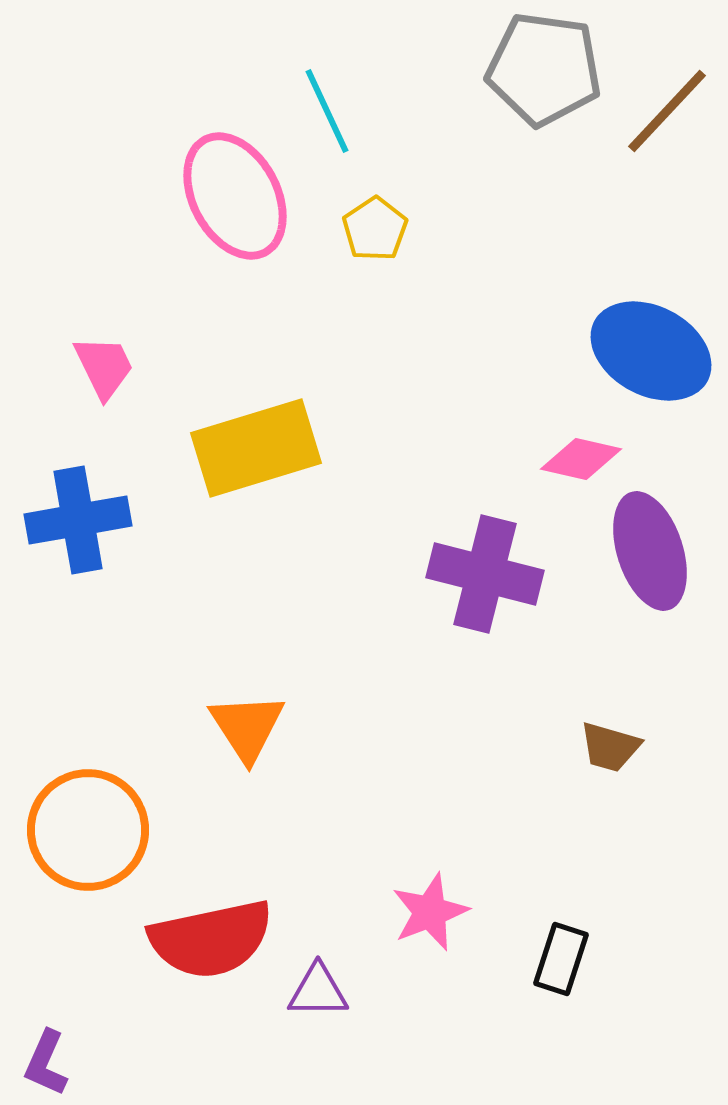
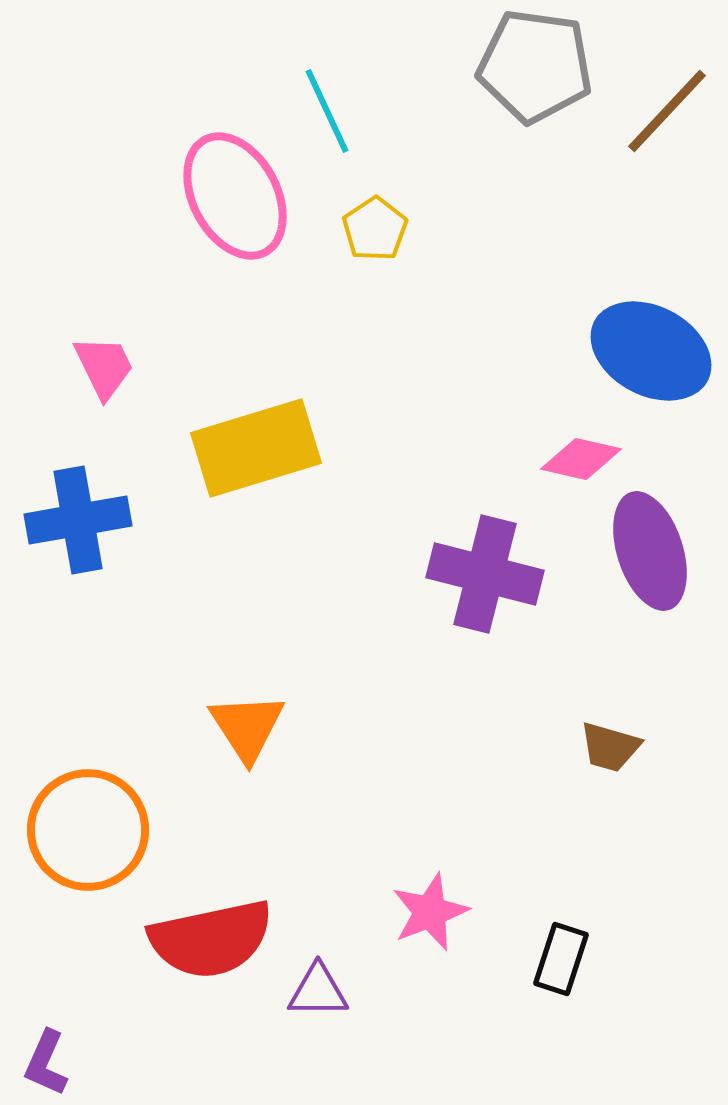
gray pentagon: moved 9 px left, 3 px up
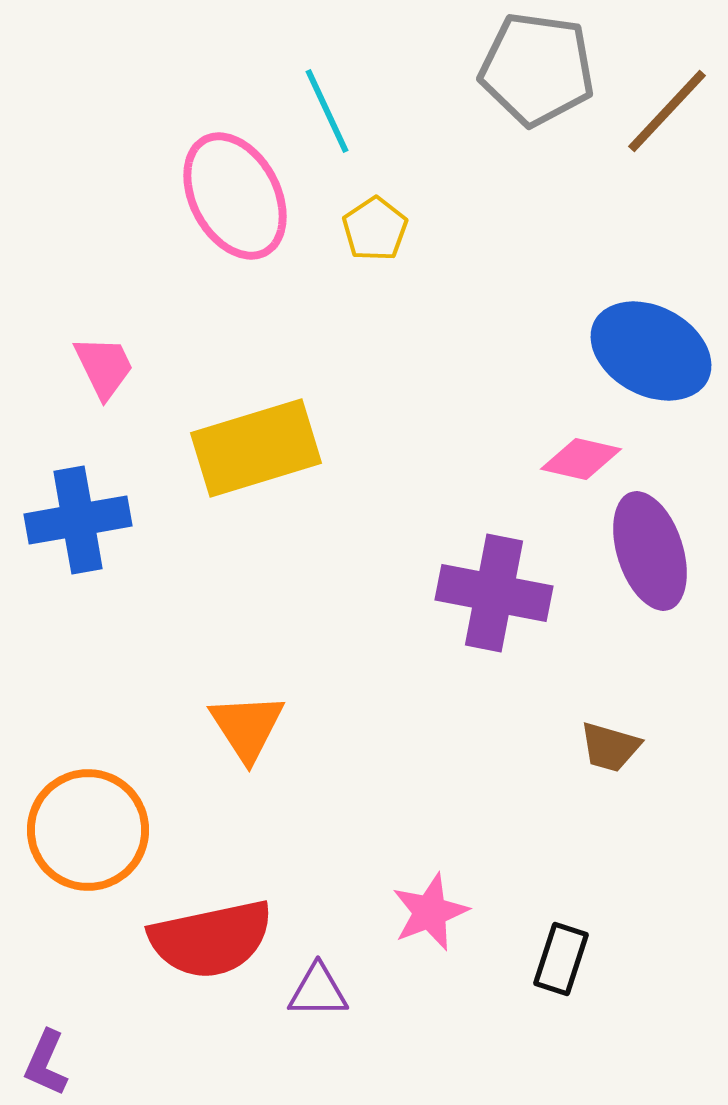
gray pentagon: moved 2 px right, 3 px down
purple cross: moved 9 px right, 19 px down; rotated 3 degrees counterclockwise
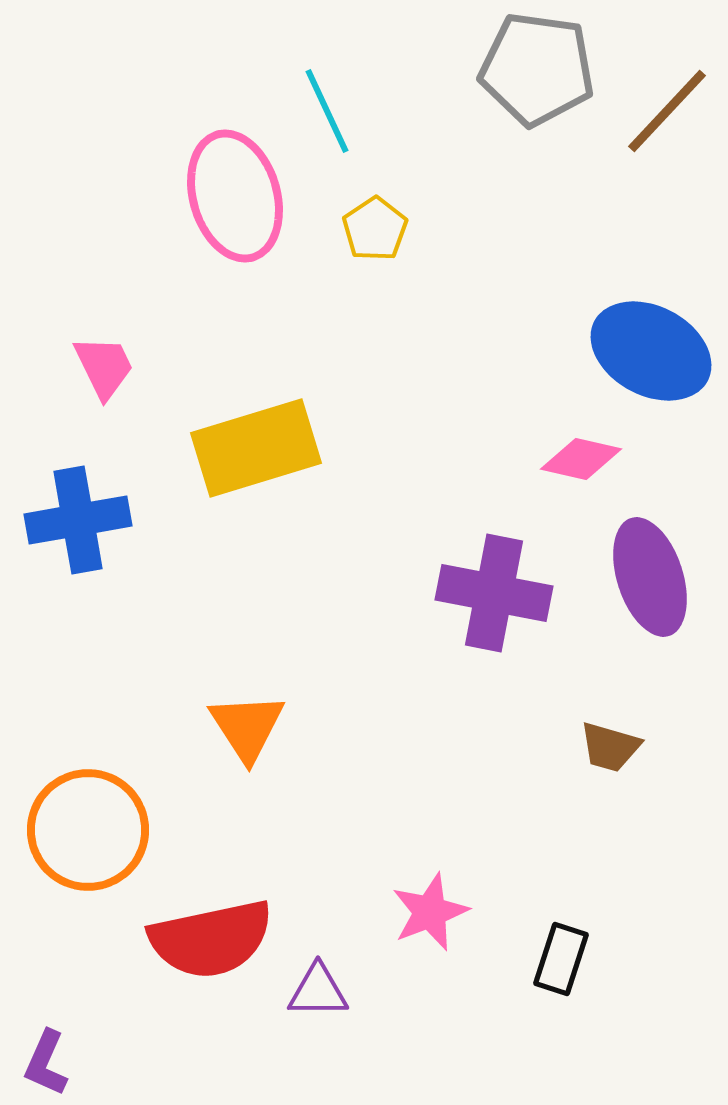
pink ellipse: rotated 12 degrees clockwise
purple ellipse: moved 26 px down
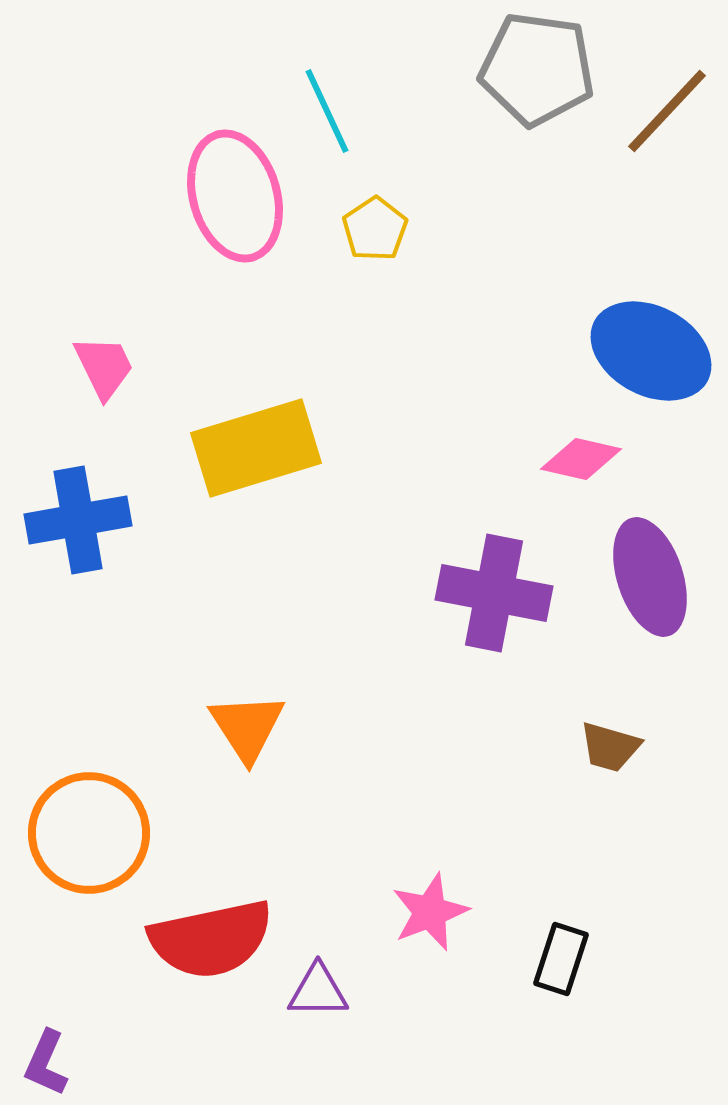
orange circle: moved 1 px right, 3 px down
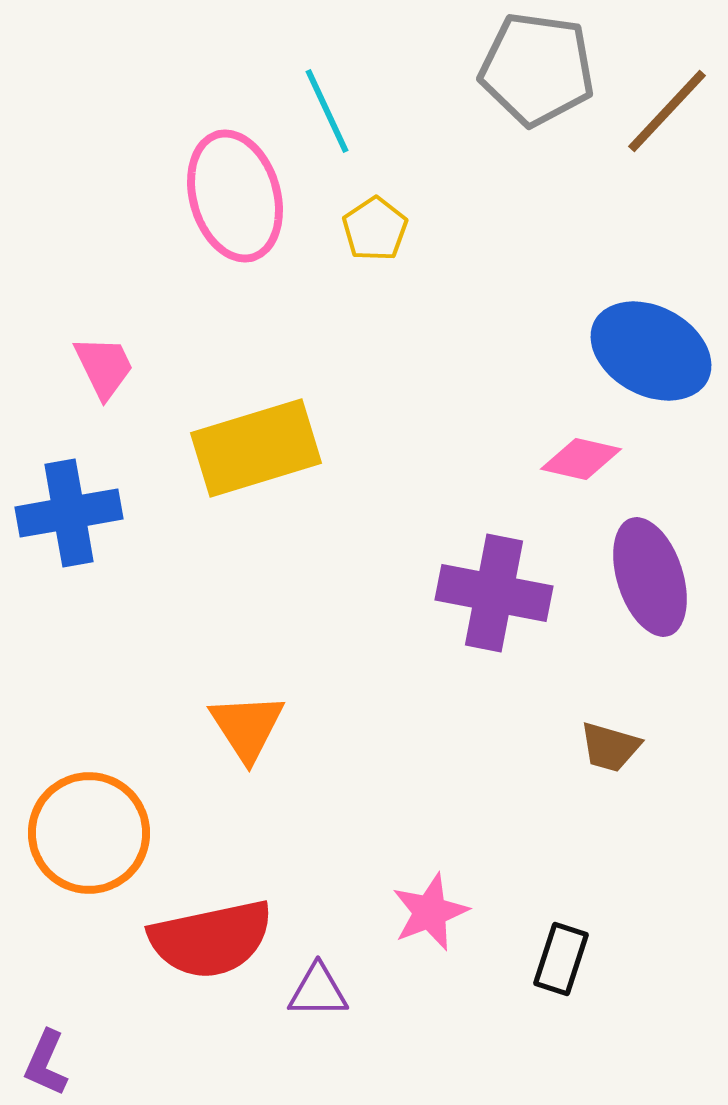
blue cross: moved 9 px left, 7 px up
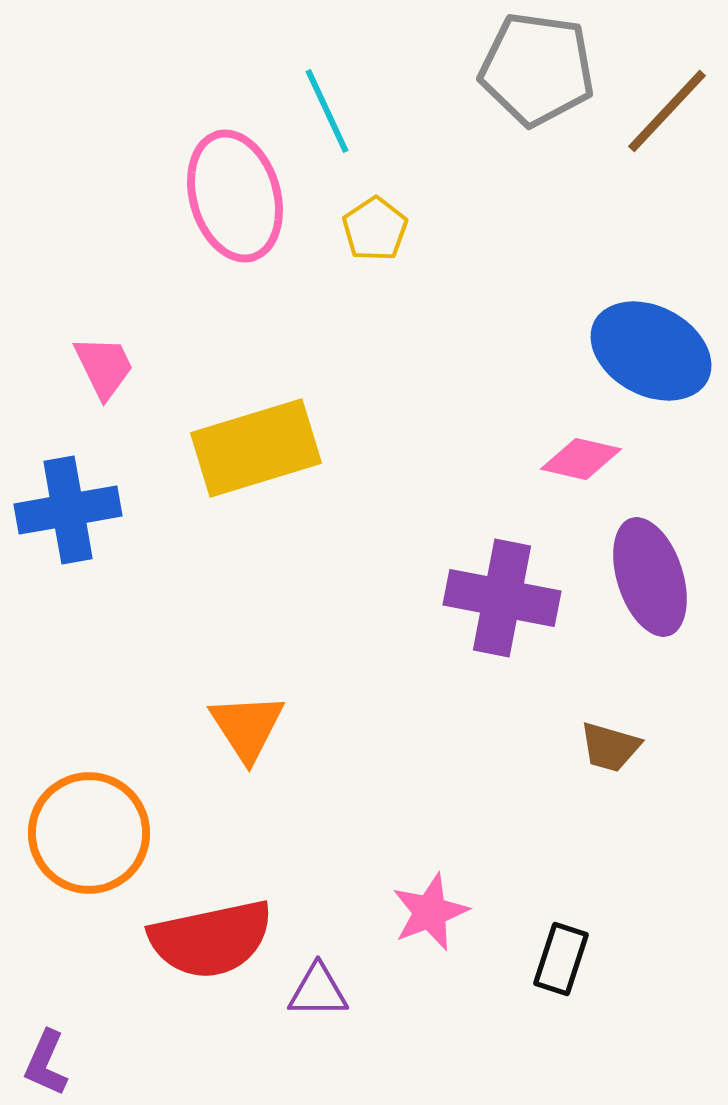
blue cross: moved 1 px left, 3 px up
purple cross: moved 8 px right, 5 px down
